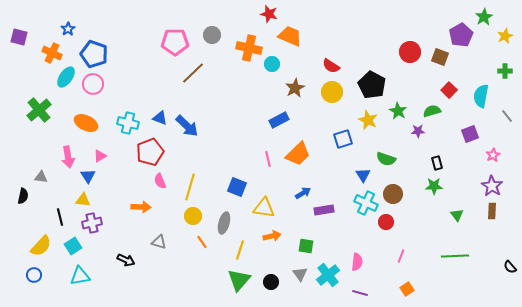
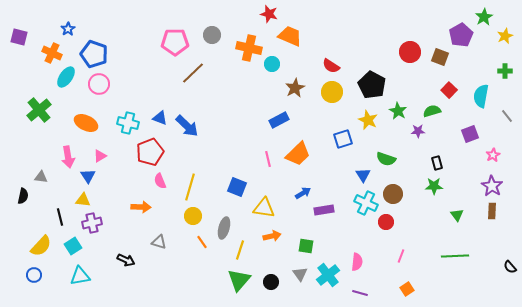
pink circle at (93, 84): moved 6 px right
gray ellipse at (224, 223): moved 5 px down
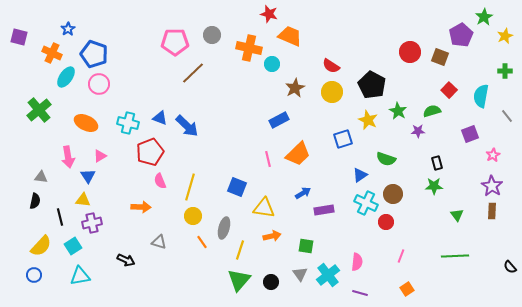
blue triangle at (363, 175): moved 3 px left; rotated 28 degrees clockwise
black semicircle at (23, 196): moved 12 px right, 5 px down
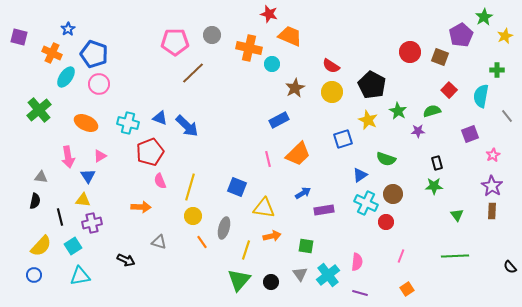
green cross at (505, 71): moved 8 px left, 1 px up
yellow line at (240, 250): moved 6 px right
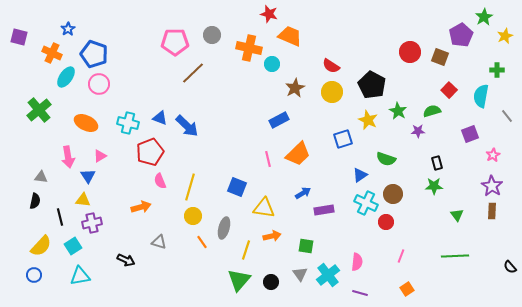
orange arrow at (141, 207): rotated 18 degrees counterclockwise
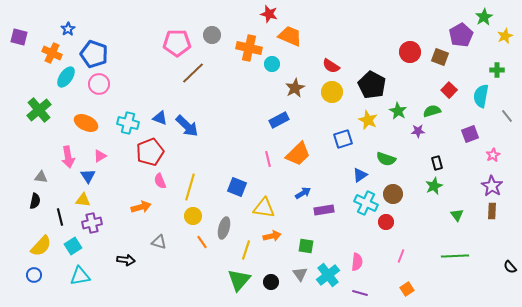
pink pentagon at (175, 42): moved 2 px right, 1 px down
green star at (434, 186): rotated 24 degrees counterclockwise
black arrow at (126, 260): rotated 18 degrees counterclockwise
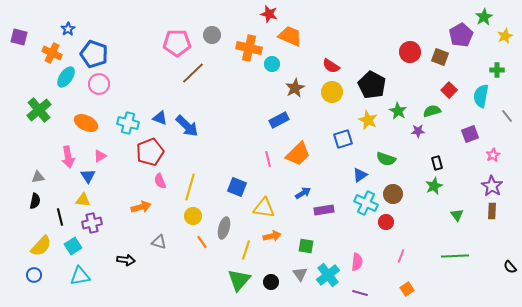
gray triangle at (41, 177): moved 3 px left; rotated 16 degrees counterclockwise
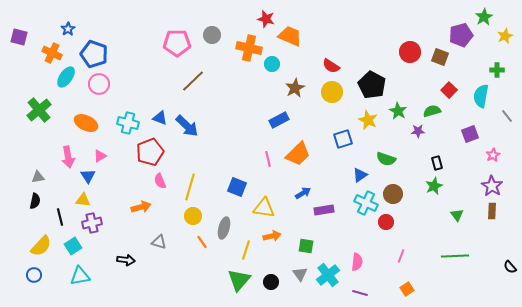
red star at (269, 14): moved 3 px left, 5 px down
purple pentagon at (461, 35): rotated 15 degrees clockwise
brown line at (193, 73): moved 8 px down
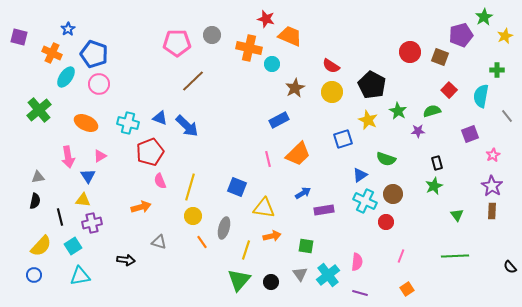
cyan cross at (366, 203): moved 1 px left, 2 px up
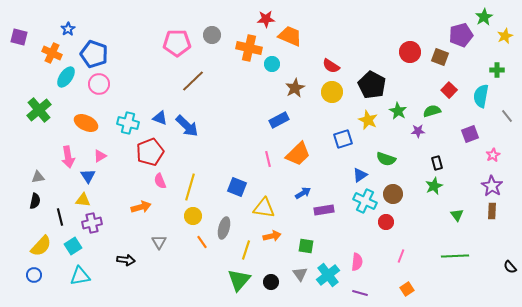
red star at (266, 19): rotated 18 degrees counterclockwise
gray triangle at (159, 242): rotated 42 degrees clockwise
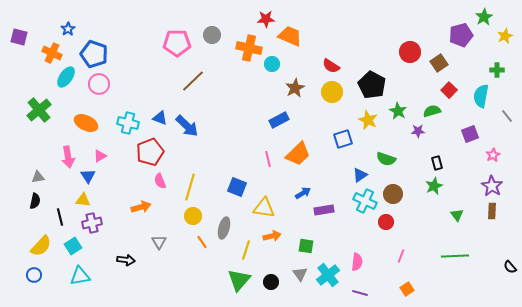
brown square at (440, 57): moved 1 px left, 6 px down; rotated 36 degrees clockwise
